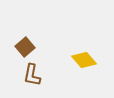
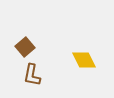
yellow diamond: rotated 15 degrees clockwise
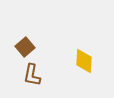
yellow diamond: moved 1 px down; rotated 30 degrees clockwise
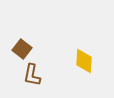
brown square: moved 3 px left, 2 px down; rotated 12 degrees counterclockwise
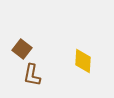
yellow diamond: moved 1 px left
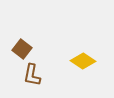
yellow diamond: rotated 60 degrees counterclockwise
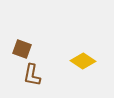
brown square: rotated 18 degrees counterclockwise
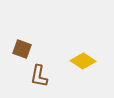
brown L-shape: moved 7 px right, 1 px down
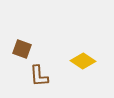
brown L-shape: rotated 15 degrees counterclockwise
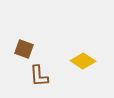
brown square: moved 2 px right
